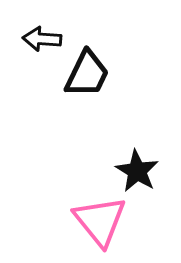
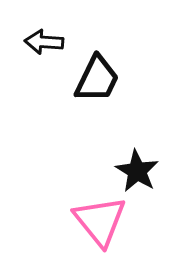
black arrow: moved 2 px right, 3 px down
black trapezoid: moved 10 px right, 5 px down
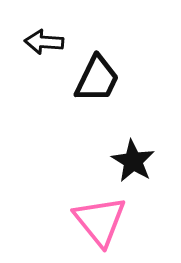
black star: moved 4 px left, 10 px up
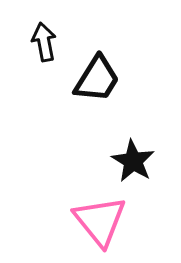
black arrow: rotated 75 degrees clockwise
black trapezoid: rotated 6 degrees clockwise
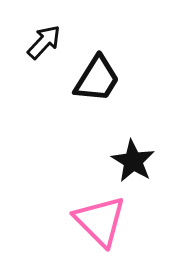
black arrow: rotated 54 degrees clockwise
pink triangle: rotated 6 degrees counterclockwise
